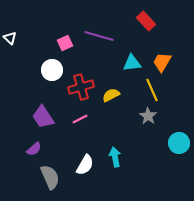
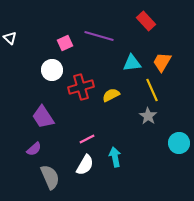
pink line: moved 7 px right, 20 px down
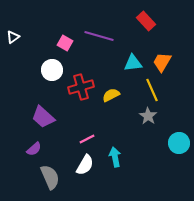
white triangle: moved 3 px right, 1 px up; rotated 40 degrees clockwise
pink square: rotated 35 degrees counterclockwise
cyan triangle: moved 1 px right
purple trapezoid: rotated 15 degrees counterclockwise
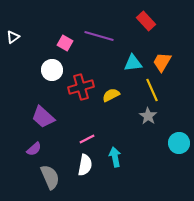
white semicircle: rotated 20 degrees counterclockwise
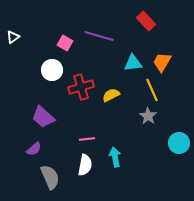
pink line: rotated 21 degrees clockwise
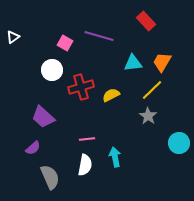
yellow line: rotated 70 degrees clockwise
purple semicircle: moved 1 px left, 1 px up
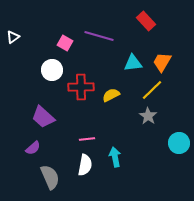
red cross: rotated 15 degrees clockwise
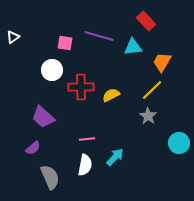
pink square: rotated 21 degrees counterclockwise
cyan triangle: moved 16 px up
cyan arrow: rotated 54 degrees clockwise
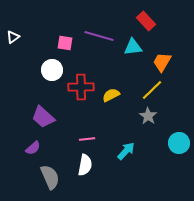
cyan arrow: moved 11 px right, 6 px up
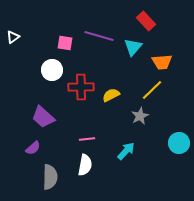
cyan triangle: rotated 42 degrees counterclockwise
orange trapezoid: rotated 125 degrees counterclockwise
gray star: moved 8 px left; rotated 12 degrees clockwise
gray semicircle: rotated 25 degrees clockwise
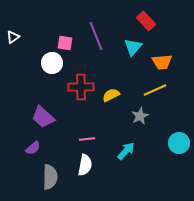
purple line: moved 3 px left; rotated 52 degrees clockwise
white circle: moved 7 px up
yellow line: moved 3 px right; rotated 20 degrees clockwise
